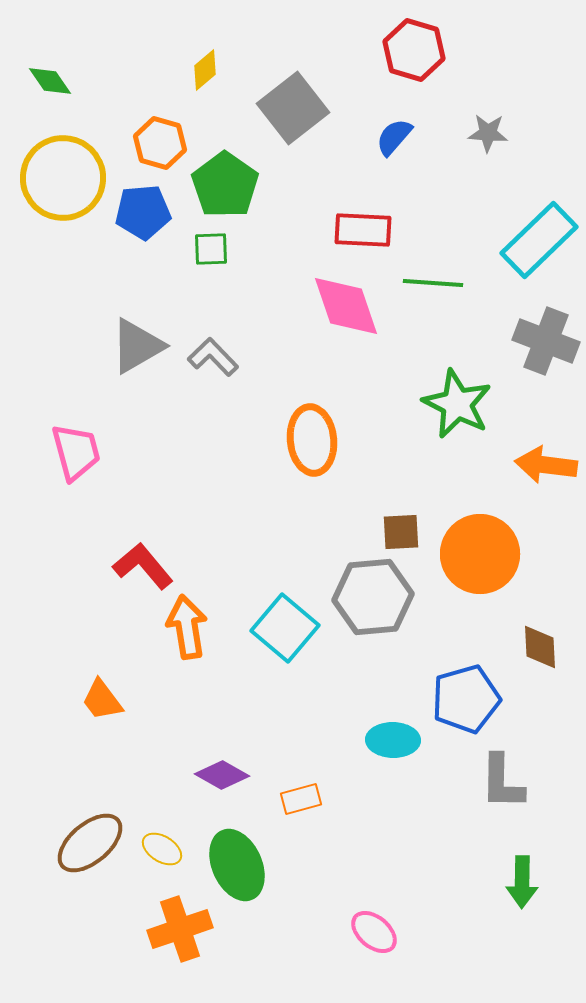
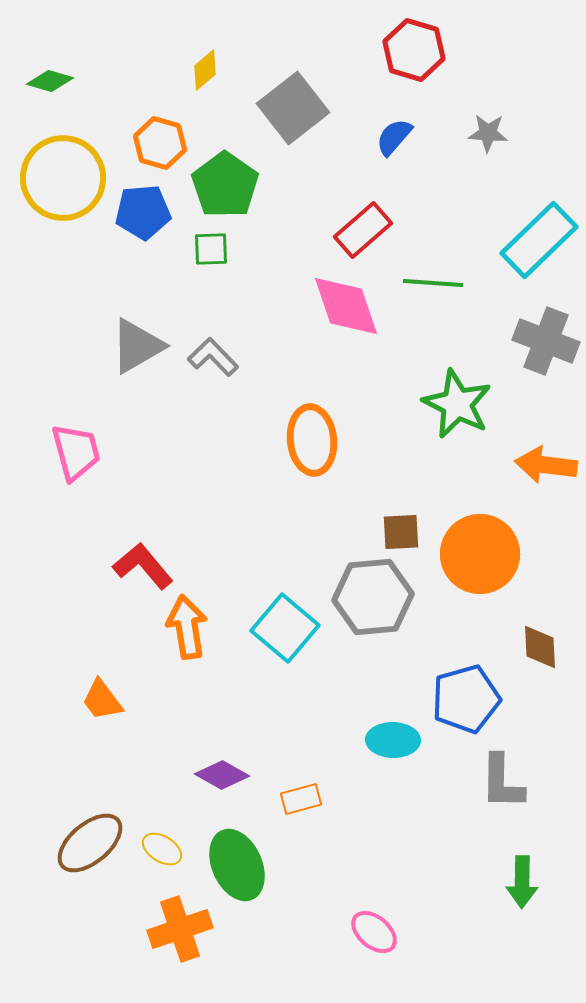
green diamond at (50, 81): rotated 39 degrees counterclockwise
red rectangle at (363, 230): rotated 44 degrees counterclockwise
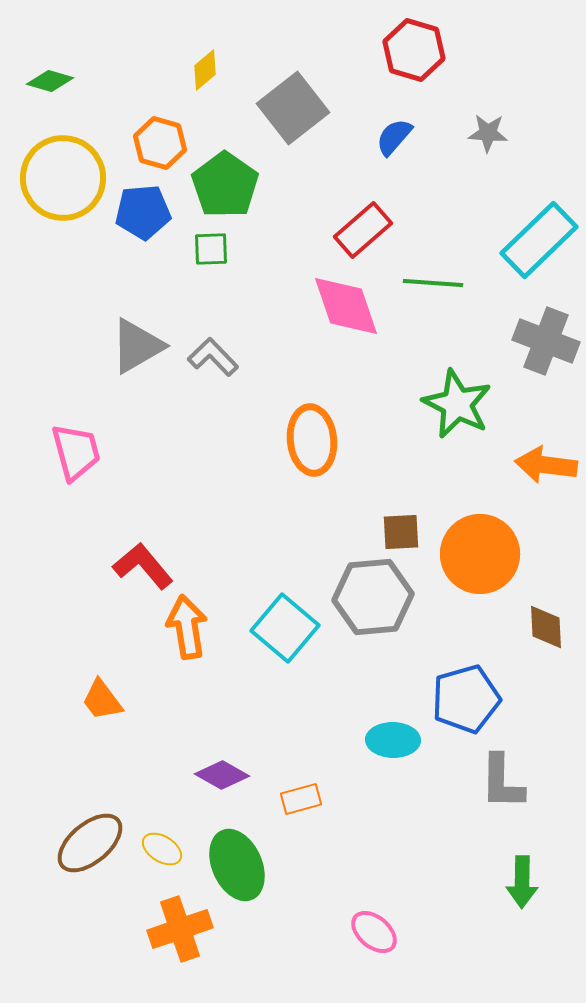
brown diamond at (540, 647): moved 6 px right, 20 px up
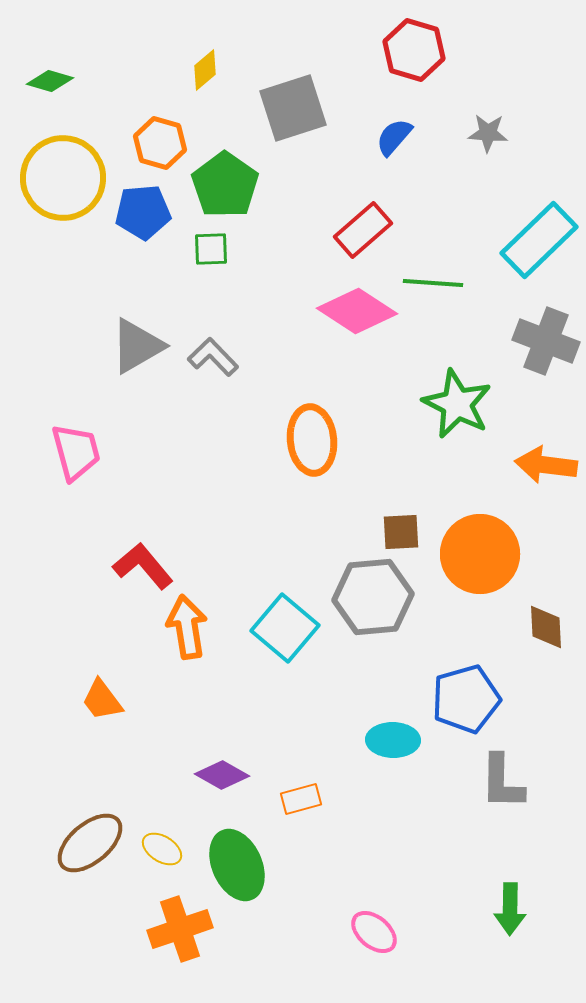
gray square at (293, 108): rotated 20 degrees clockwise
pink diamond at (346, 306): moved 11 px right, 5 px down; rotated 38 degrees counterclockwise
green arrow at (522, 882): moved 12 px left, 27 px down
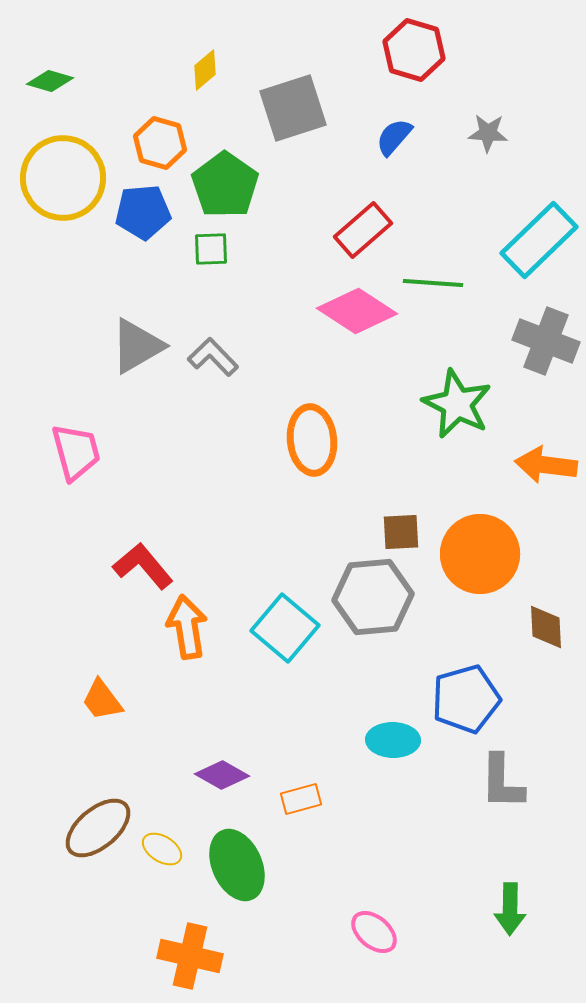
brown ellipse at (90, 843): moved 8 px right, 15 px up
orange cross at (180, 929): moved 10 px right, 27 px down; rotated 32 degrees clockwise
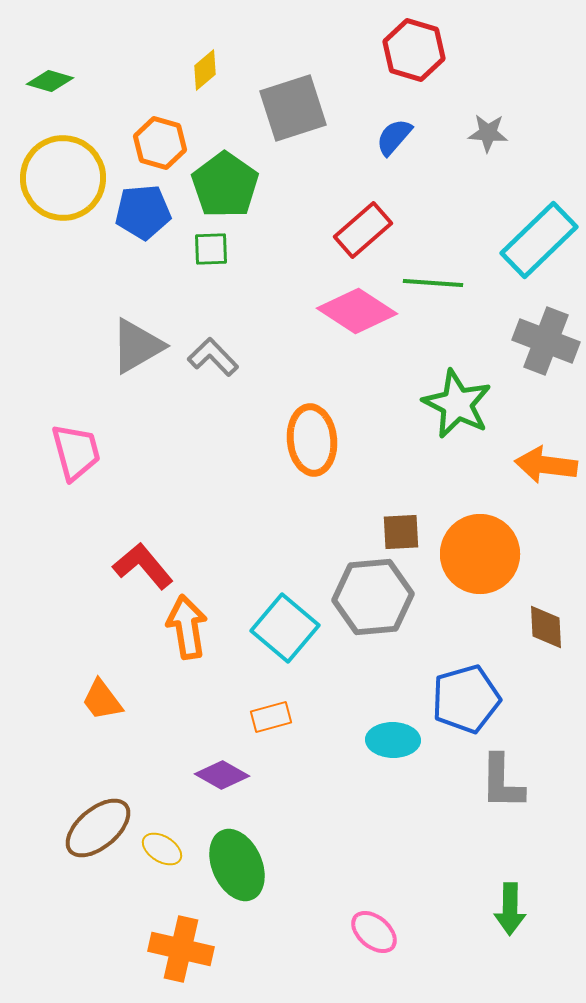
orange rectangle at (301, 799): moved 30 px left, 82 px up
orange cross at (190, 956): moved 9 px left, 7 px up
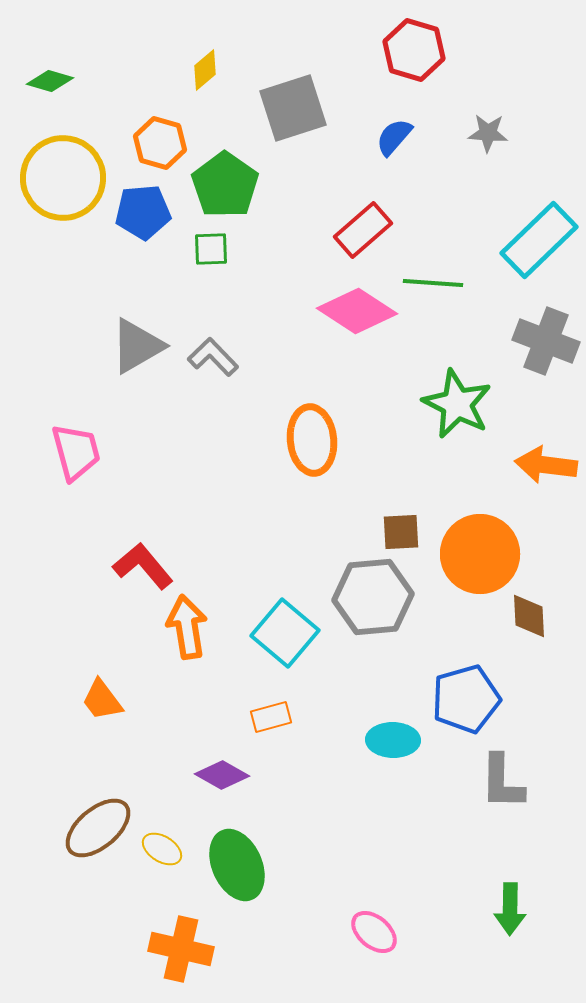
brown diamond at (546, 627): moved 17 px left, 11 px up
cyan square at (285, 628): moved 5 px down
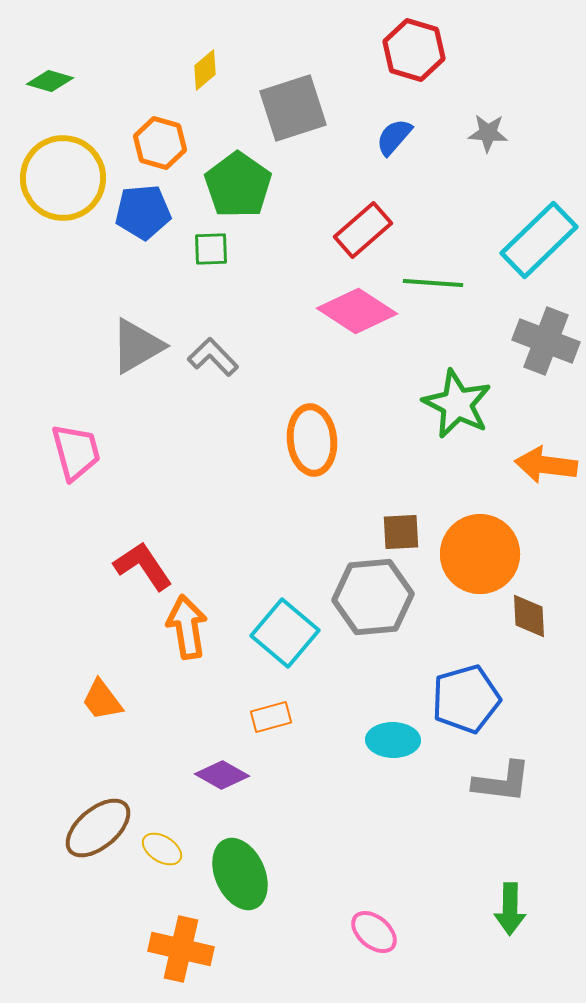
green pentagon at (225, 185): moved 13 px right
red L-shape at (143, 566): rotated 6 degrees clockwise
gray L-shape at (502, 782): rotated 84 degrees counterclockwise
green ellipse at (237, 865): moved 3 px right, 9 px down
